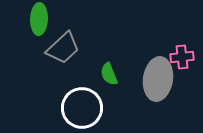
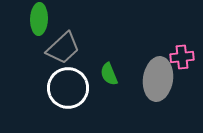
white circle: moved 14 px left, 20 px up
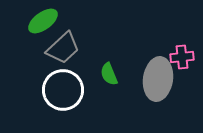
green ellipse: moved 4 px right, 2 px down; rotated 52 degrees clockwise
white circle: moved 5 px left, 2 px down
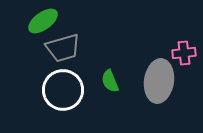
gray trapezoid: rotated 27 degrees clockwise
pink cross: moved 2 px right, 4 px up
green semicircle: moved 1 px right, 7 px down
gray ellipse: moved 1 px right, 2 px down
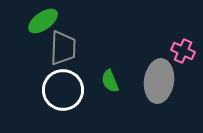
gray trapezoid: rotated 72 degrees counterclockwise
pink cross: moved 1 px left, 2 px up; rotated 30 degrees clockwise
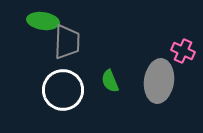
green ellipse: rotated 44 degrees clockwise
gray trapezoid: moved 4 px right, 6 px up
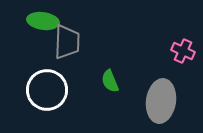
gray ellipse: moved 2 px right, 20 px down
white circle: moved 16 px left
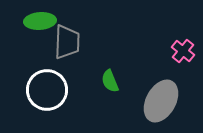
green ellipse: moved 3 px left; rotated 12 degrees counterclockwise
pink cross: rotated 15 degrees clockwise
gray ellipse: rotated 21 degrees clockwise
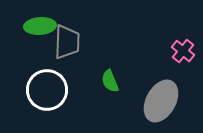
green ellipse: moved 5 px down
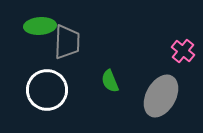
gray ellipse: moved 5 px up
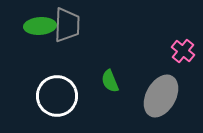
gray trapezoid: moved 17 px up
white circle: moved 10 px right, 6 px down
